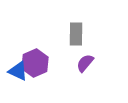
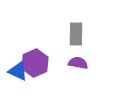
purple semicircle: moved 7 px left; rotated 60 degrees clockwise
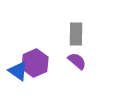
purple semicircle: moved 1 px left, 2 px up; rotated 30 degrees clockwise
blue triangle: rotated 10 degrees clockwise
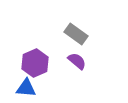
gray rectangle: rotated 55 degrees counterclockwise
blue triangle: moved 8 px right, 17 px down; rotated 30 degrees counterclockwise
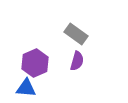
purple semicircle: rotated 66 degrees clockwise
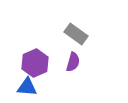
purple semicircle: moved 4 px left, 1 px down
blue triangle: moved 1 px right, 1 px up
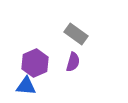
blue triangle: moved 1 px left, 1 px up
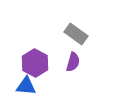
purple hexagon: rotated 8 degrees counterclockwise
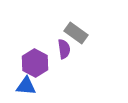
gray rectangle: moved 1 px up
purple semicircle: moved 9 px left, 13 px up; rotated 24 degrees counterclockwise
